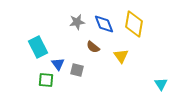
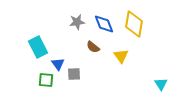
gray square: moved 3 px left, 4 px down; rotated 16 degrees counterclockwise
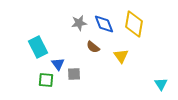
gray star: moved 2 px right, 1 px down
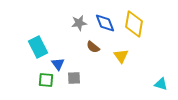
blue diamond: moved 1 px right, 1 px up
gray square: moved 4 px down
cyan triangle: rotated 40 degrees counterclockwise
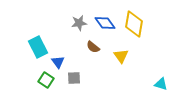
blue diamond: rotated 15 degrees counterclockwise
blue triangle: moved 2 px up
green square: rotated 28 degrees clockwise
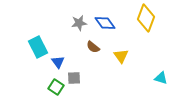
yellow diamond: moved 12 px right, 6 px up; rotated 12 degrees clockwise
green square: moved 10 px right, 7 px down
cyan triangle: moved 6 px up
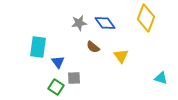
cyan rectangle: rotated 35 degrees clockwise
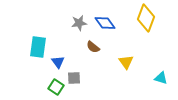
yellow triangle: moved 5 px right, 6 px down
